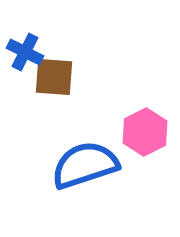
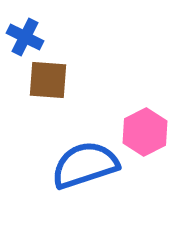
blue cross: moved 15 px up
brown square: moved 6 px left, 3 px down
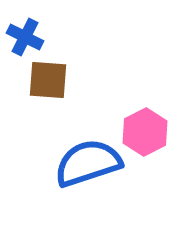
blue semicircle: moved 3 px right, 2 px up
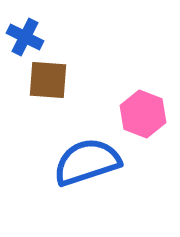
pink hexagon: moved 2 px left, 18 px up; rotated 12 degrees counterclockwise
blue semicircle: moved 1 px left, 1 px up
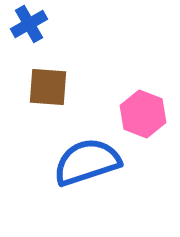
blue cross: moved 4 px right, 13 px up; rotated 33 degrees clockwise
brown square: moved 7 px down
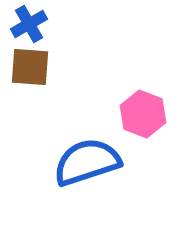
brown square: moved 18 px left, 20 px up
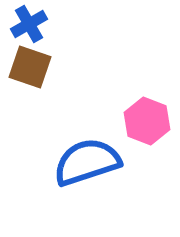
brown square: rotated 15 degrees clockwise
pink hexagon: moved 4 px right, 7 px down
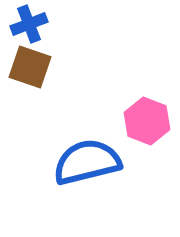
blue cross: rotated 9 degrees clockwise
blue semicircle: rotated 4 degrees clockwise
